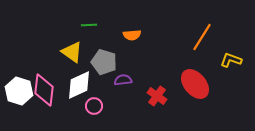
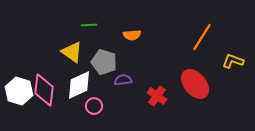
yellow L-shape: moved 2 px right, 1 px down
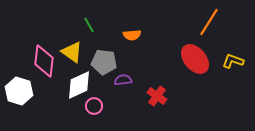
green line: rotated 63 degrees clockwise
orange line: moved 7 px right, 15 px up
gray pentagon: rotated 10 degrees counterclockwise
red ellipse: moved 25 px up
pink diamond: moved 29 px up
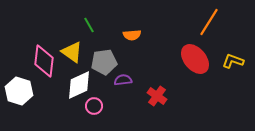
gray pentagon: rotated 15 degrees counterclockwise
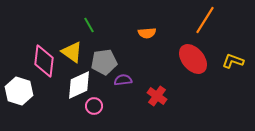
orange line: moved 4 px left, 2 px up
orange semicircle: moved 15 px right, 2 px up
red ellipse: moved 2 px left
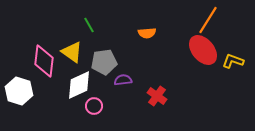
orange line: moved 3 px right
red ellipse: moved 10 px right, 9 px up
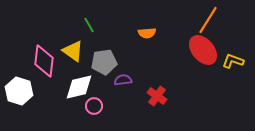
yellow triangle: moved 1 px right, 1 px up
white diamond: moved 2 px down; rotated 12 degrees clockwise
